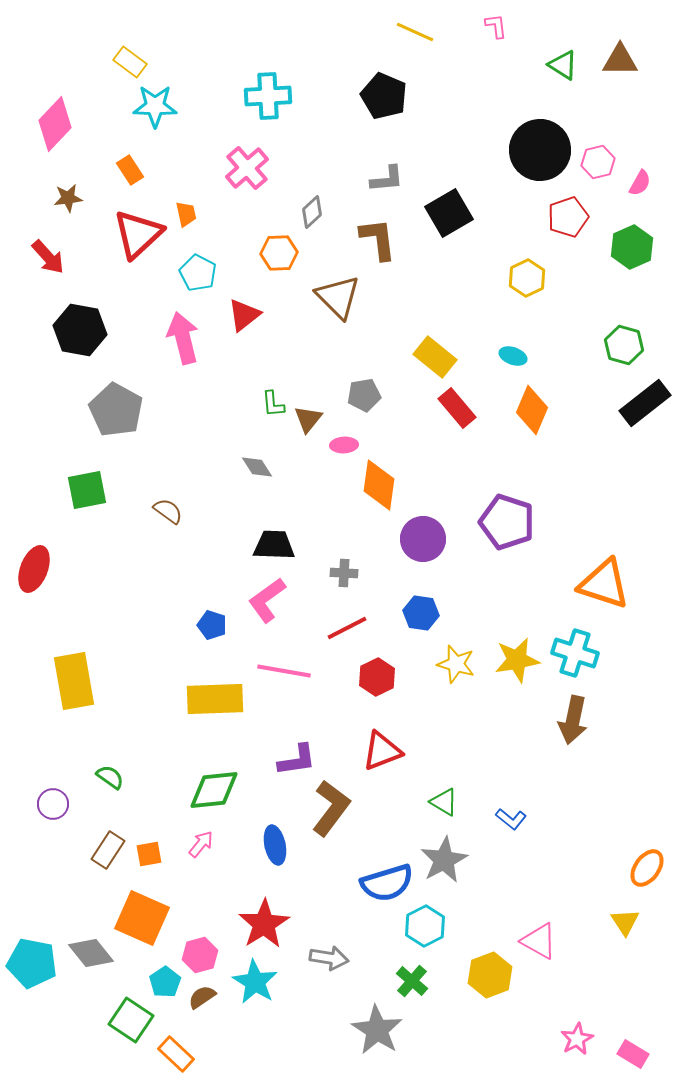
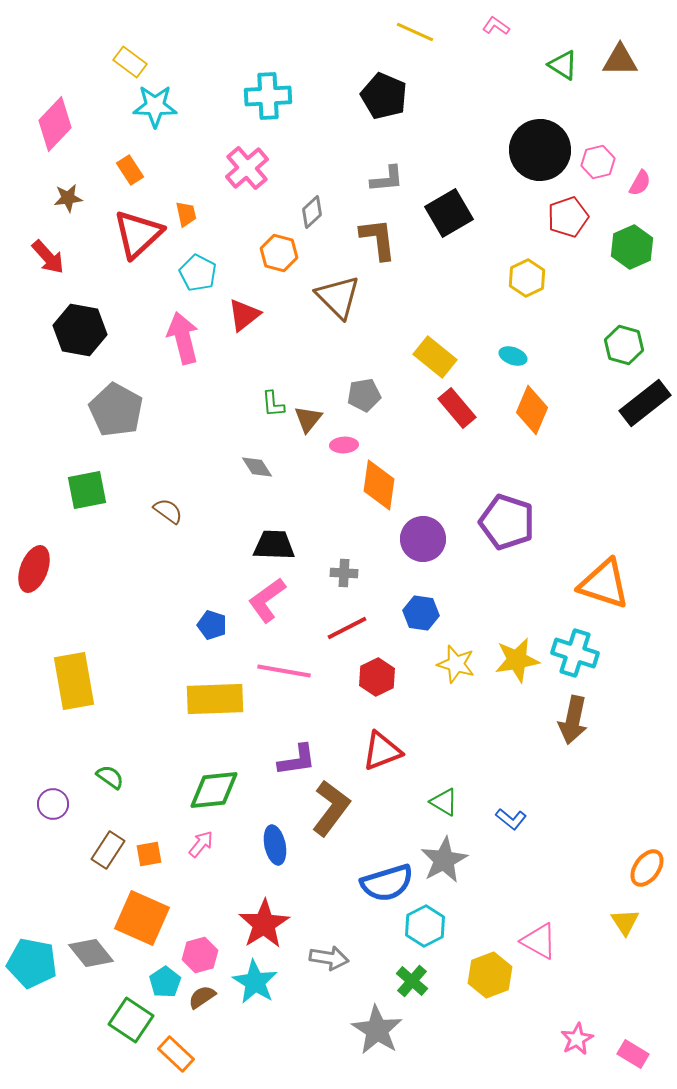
pink L-shape at (496, 26): rotated 48 degrees counterclockwise
orange hexagon at (279, 253): rotated 18 degrees clockwise
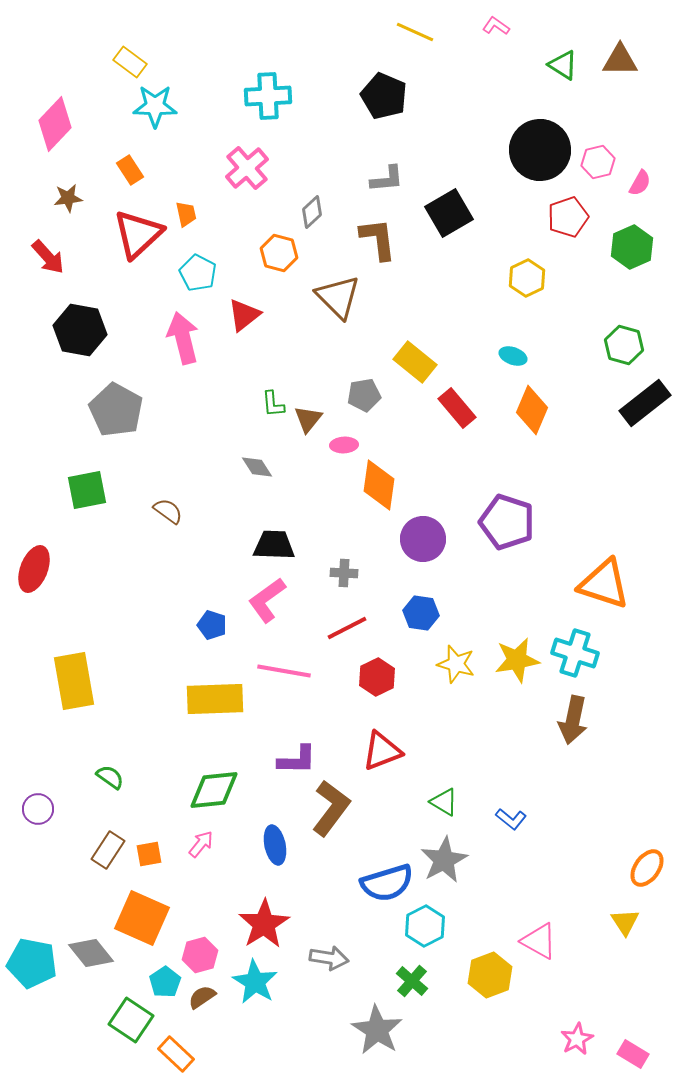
yellow rectangle at (435, 357): moved 20 px left, 5 px down
purple L-shape at (297, 760): rotated 9 degrees clockwise
purple circle at (53, 804): moved 15 px left, 5 px down
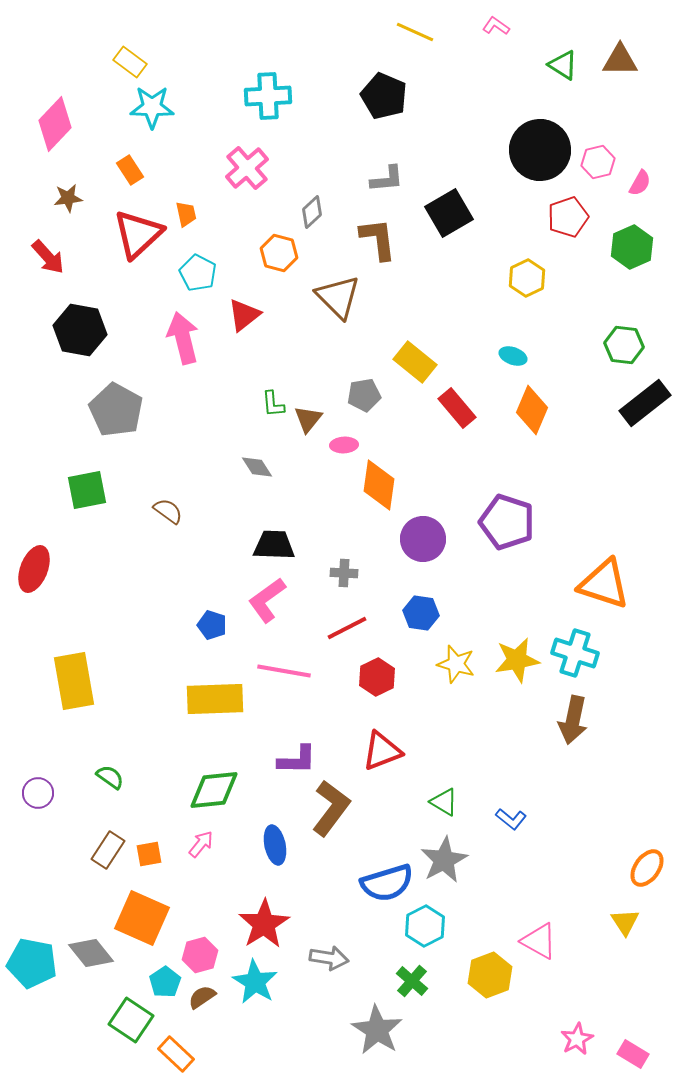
cyan star at (155, 106): moved 3 px left, 1 px down
green hexagon at (624, 345): rotated 9 degrees counterclockwise
purple circle at (38, 809): moved 16 px up
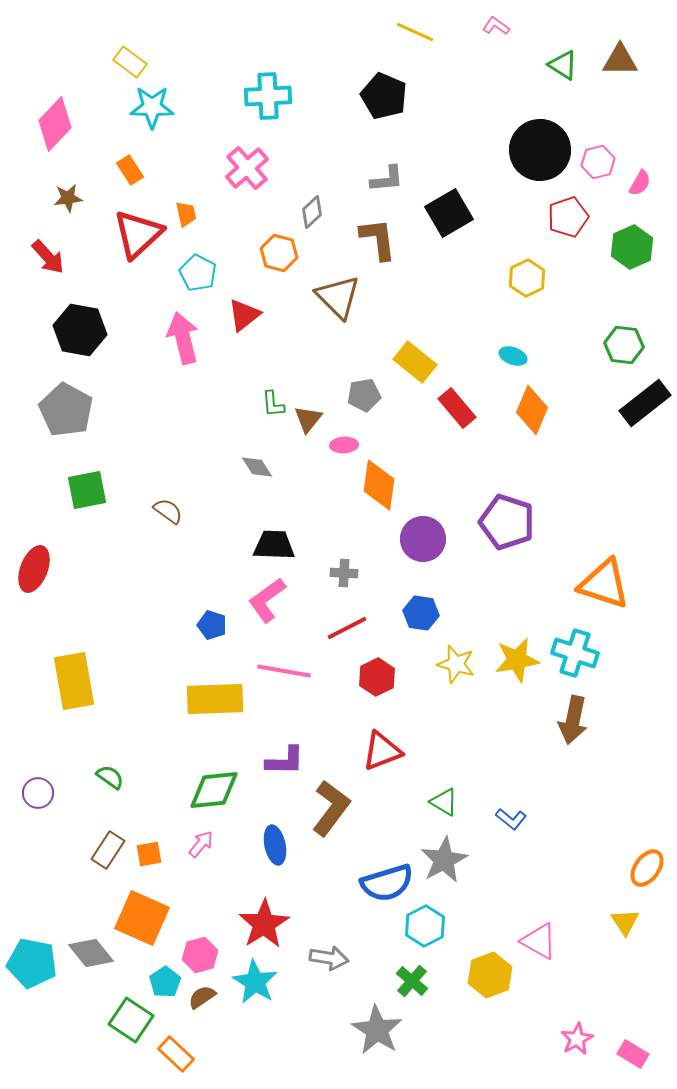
gray pentagon at (116, 410): moved 50 px left
purple L-shape at (297, 760): moved 12 px left, 1 px down
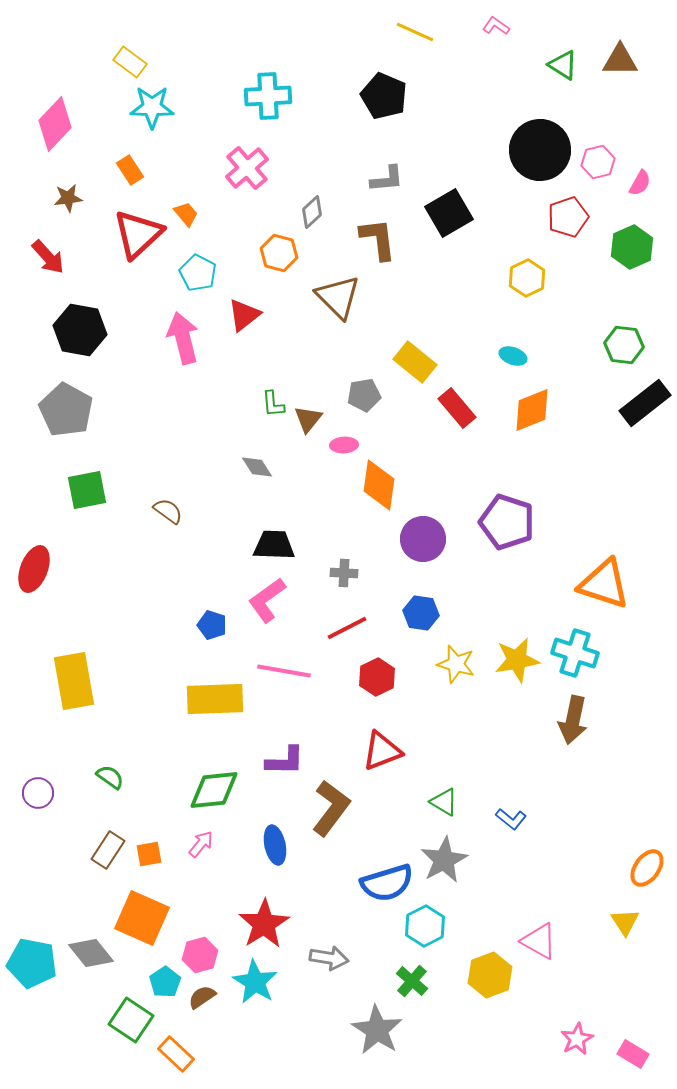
orange trapezoid at (186, 214): rotated 28 degrees counterclockwise
orange diamond at (532, 410): rotated 45 degrees clockwise
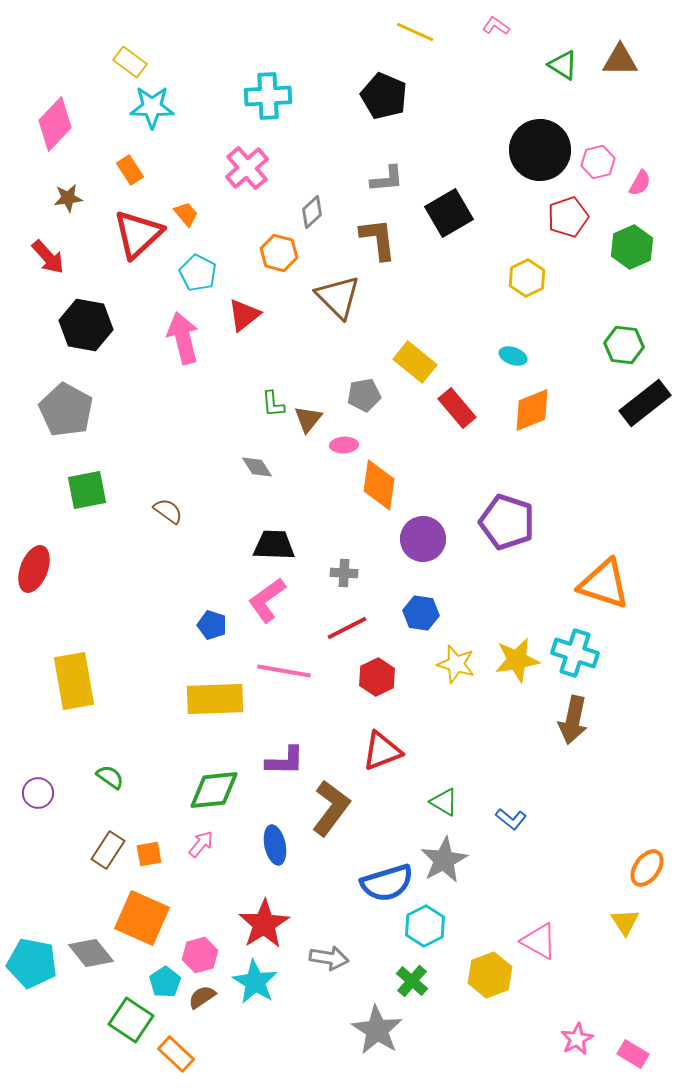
black hexagon at (80, 330): moved 6 px right, 5 px up
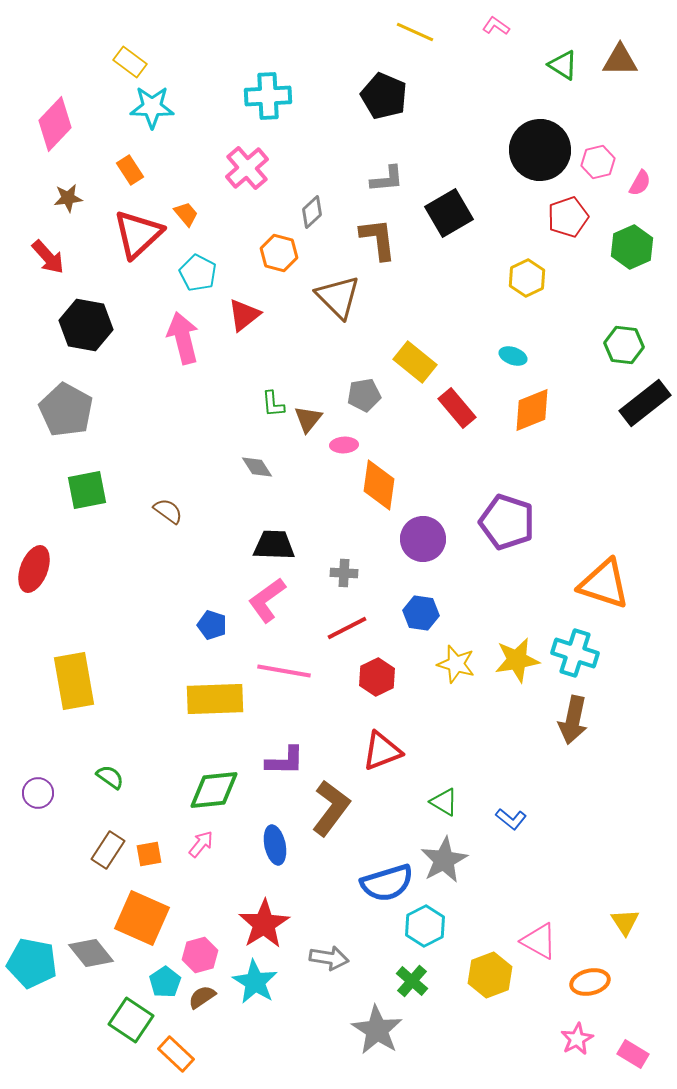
orange ellipse at (647, 868): moved 57 px left, 114 px down; rotated 42 degrees clockwise
